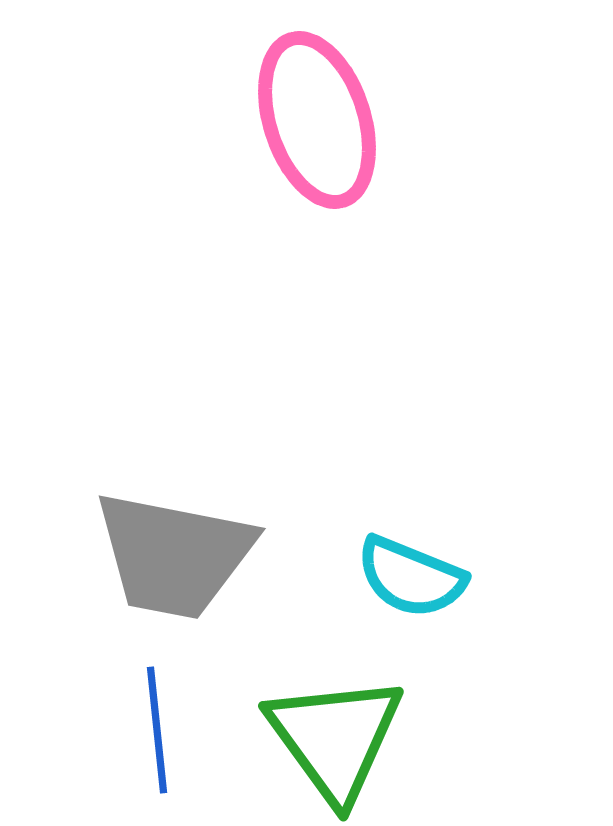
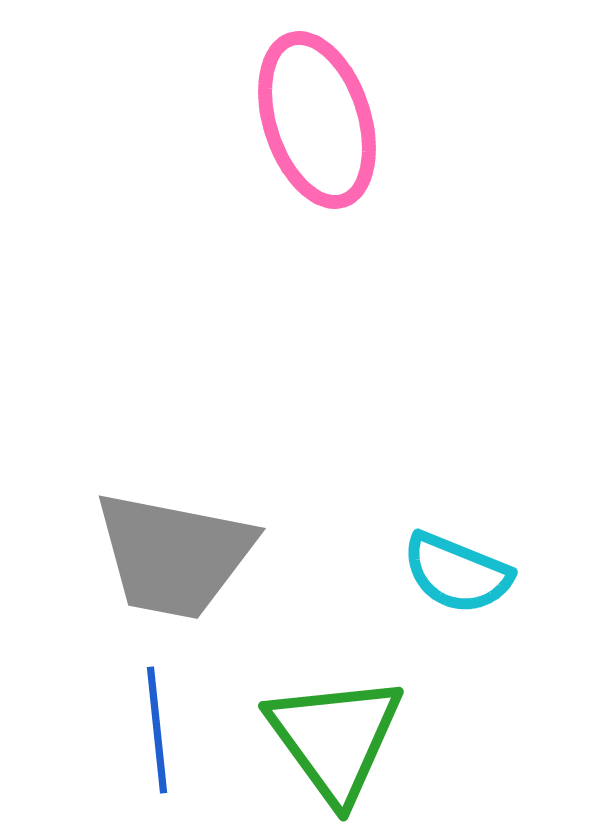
cyan semicircle: moved 46 px right, 4 px up
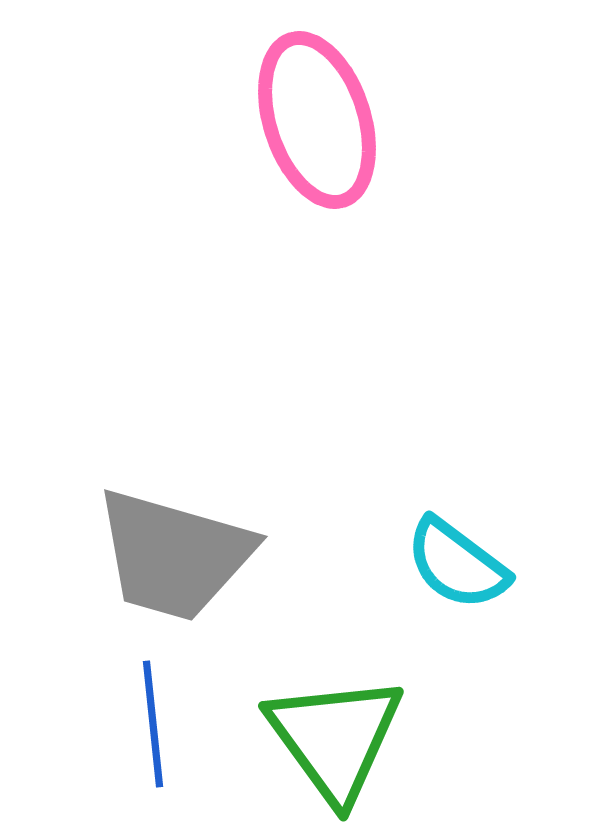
gray trapezoid: rotated 5 degrees clockwise
cyan semicircle: moved 9 px up; rotated 15 degrees clockwise
blue line: moved 4 px left, 6 px up
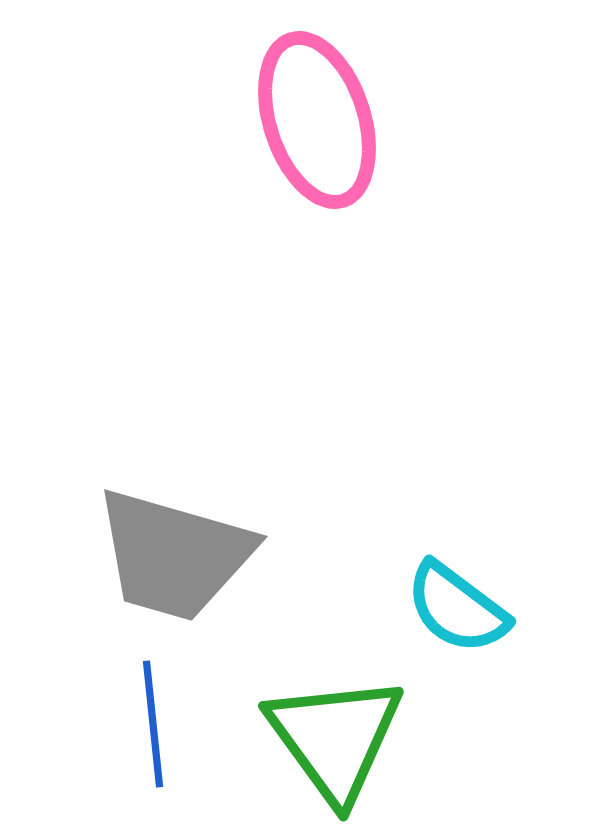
cyan semicircle: moved 44 px down
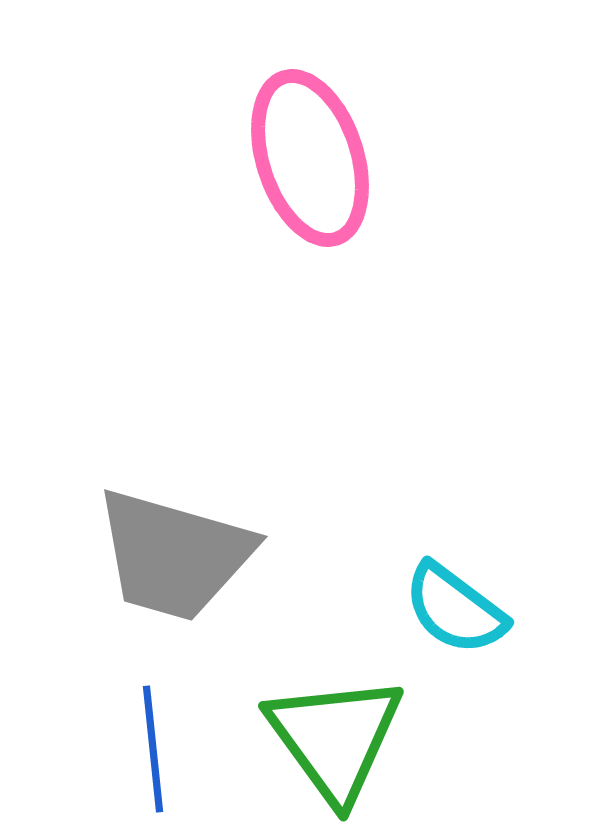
pink ellipse: moved 7 px left, 38 px down
cyan semicircle: moved 2 px left, 1 px down
blue line: moved 25 px down
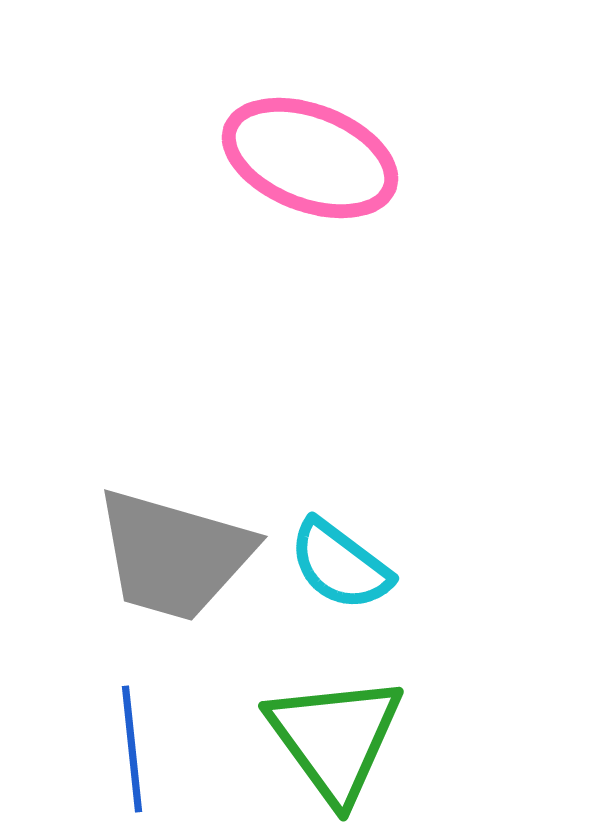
pink ellipse: rotated 51 degrees counterclockwise
cyan semicircle: moved 115 px left, 44 px up
blue line: moved 21 px left
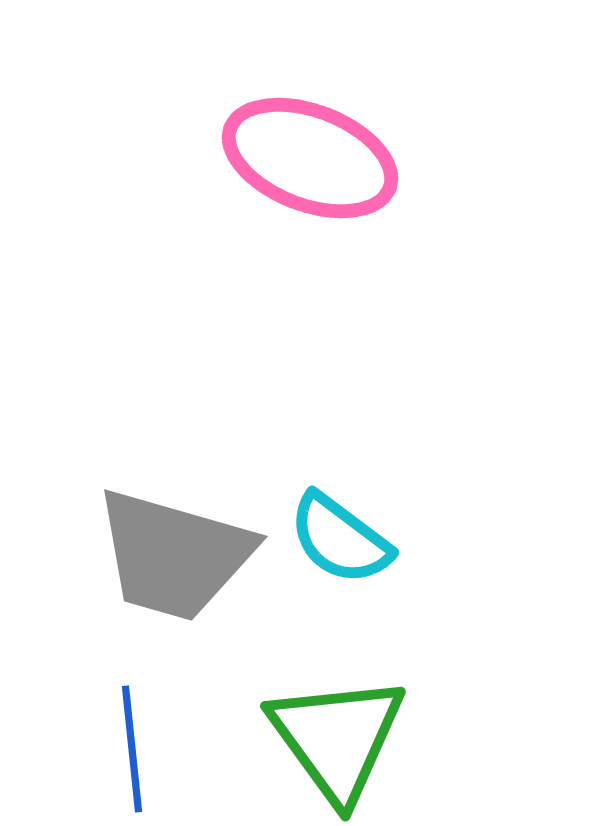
cyan semicircle: moved 26 px up
green triangle: moved 2 px right
